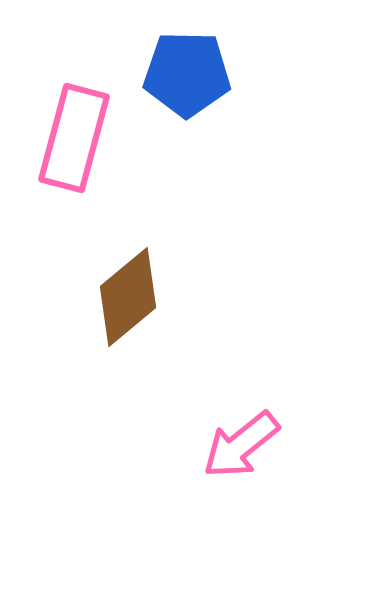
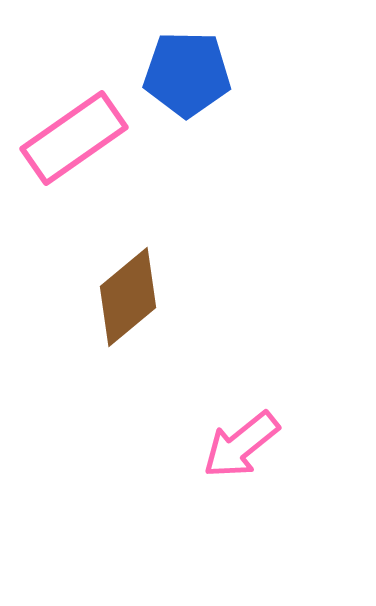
pink rectangle: rotated 40 degrees clockwise
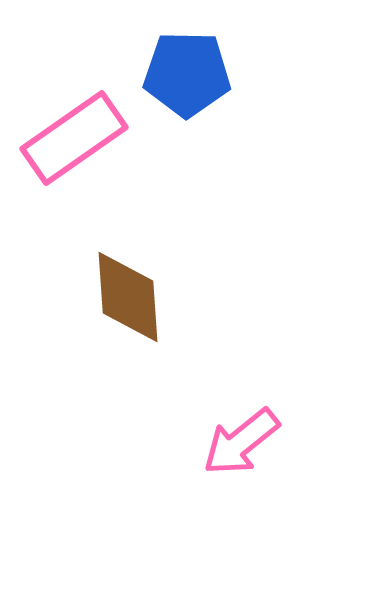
brown diamond: rotated 54 degrees counterclockwise
pink arrow: moved 3 px up
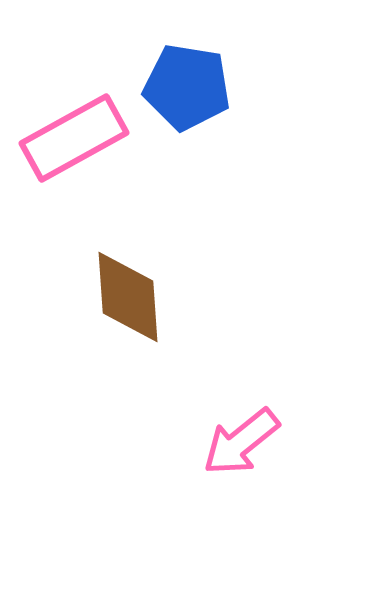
blue pentagon: moved 13 px down; rotated 8 degrees clockwise
pink rectangle: rotated 6 degrees clockwise
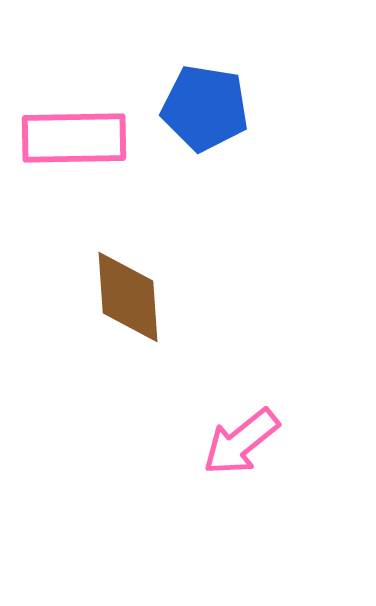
blue pentagon: moved 18 px right, 21 px down
pink rectangle: rotated 28 degrees clockwise
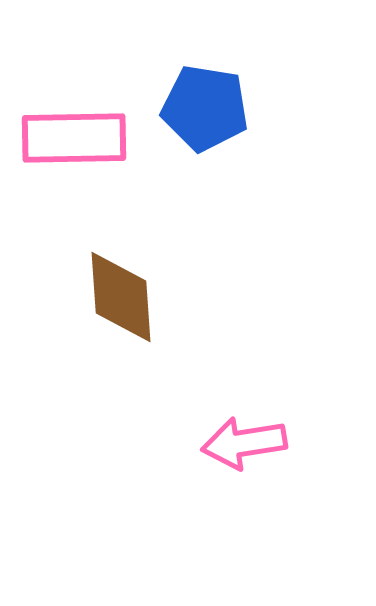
brown diamond: moved 7 px left
pink arrow: moved 3 px right, 1 px down; rotated 30 degrees clockwise
